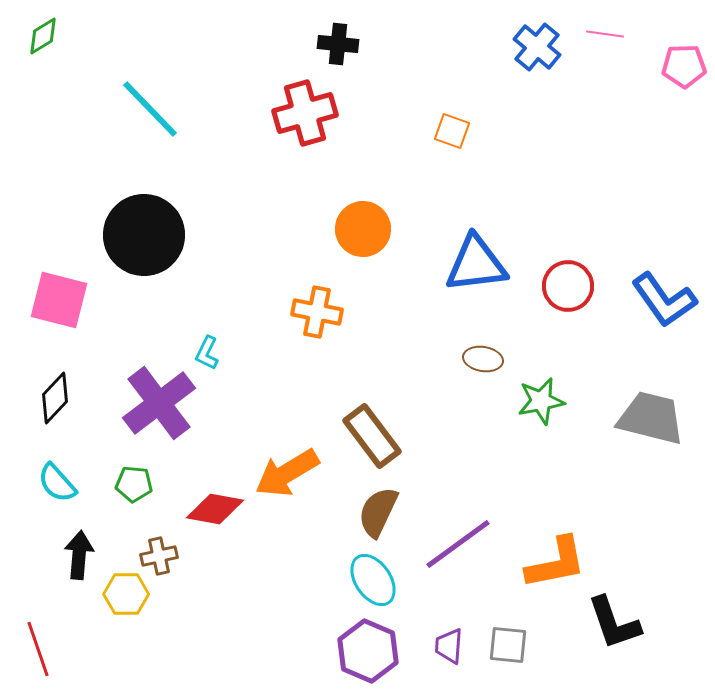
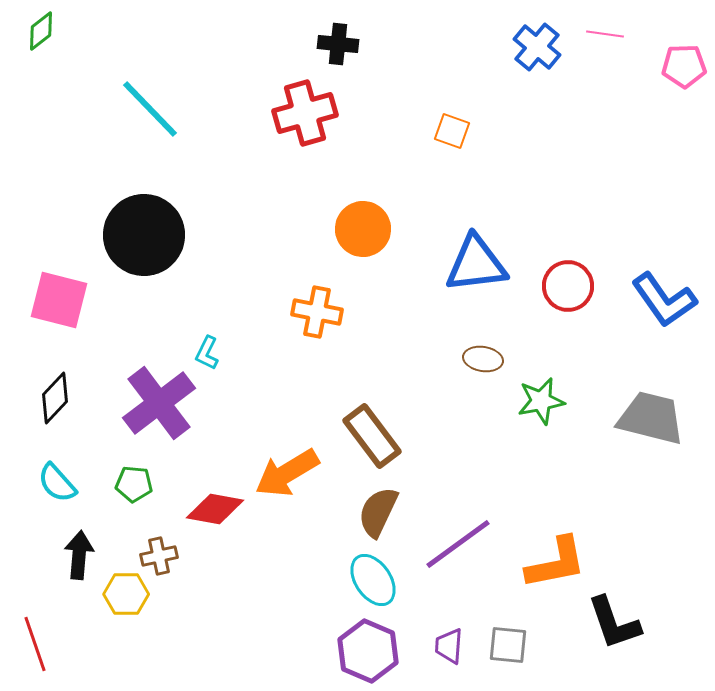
green diamond: moved 2 px left, 5 px up; rotated 6 degrees counterclockwise
red line: moved 3 px left, 5 px up
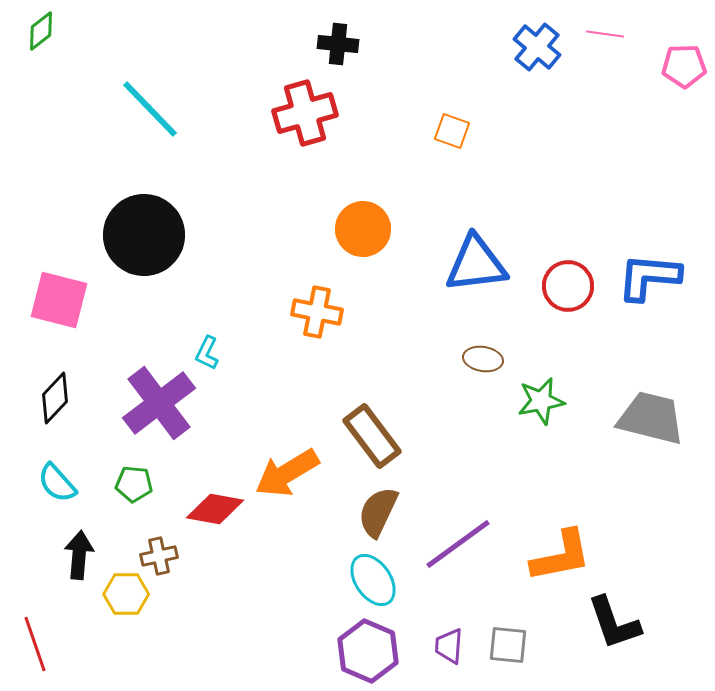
blue L-shape: moved 15 px left, 23 px up; rotated 130 degrees clockwise
orange L-shape: moved 5 px right, 7 px up
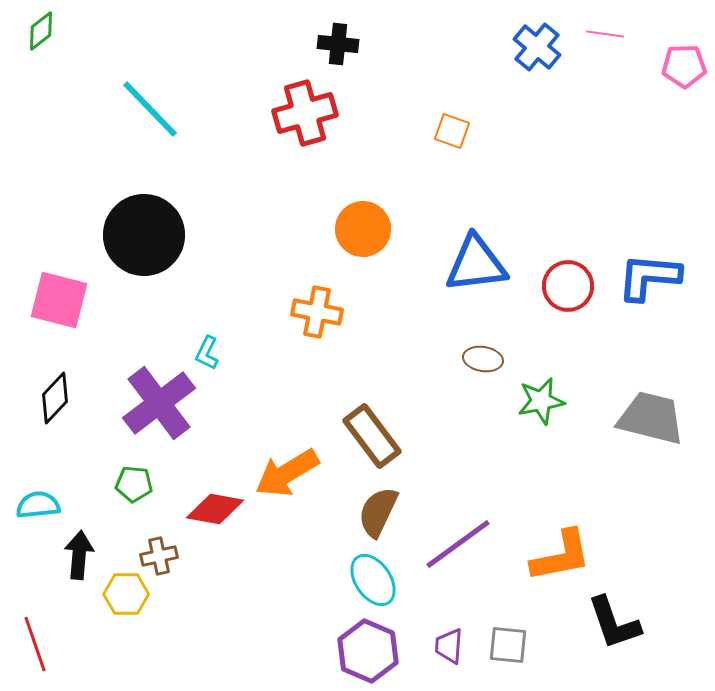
cyan semicircle: moved 19 px left, 22 px down; rotated 126 degrees clockwise
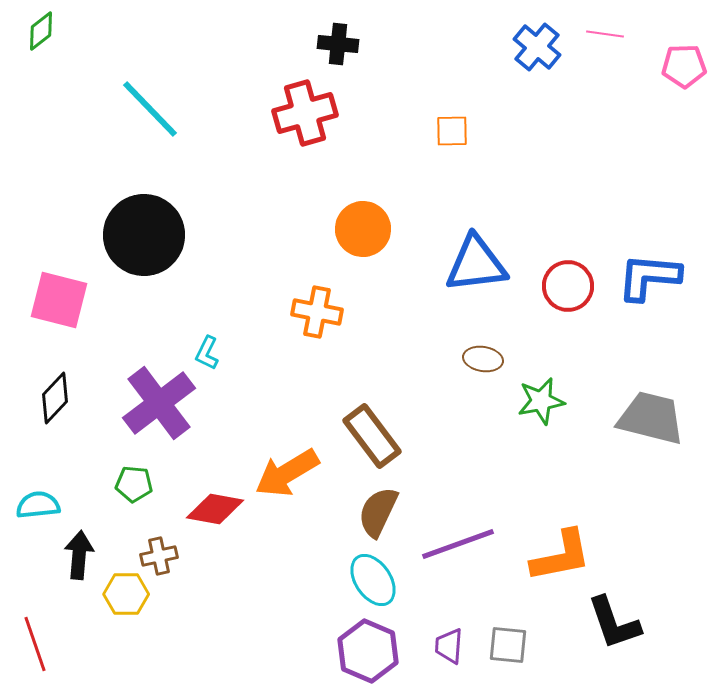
orange square: rotated 21 degrees counterclockwise
purple line: rotated 16 degrees clockwise
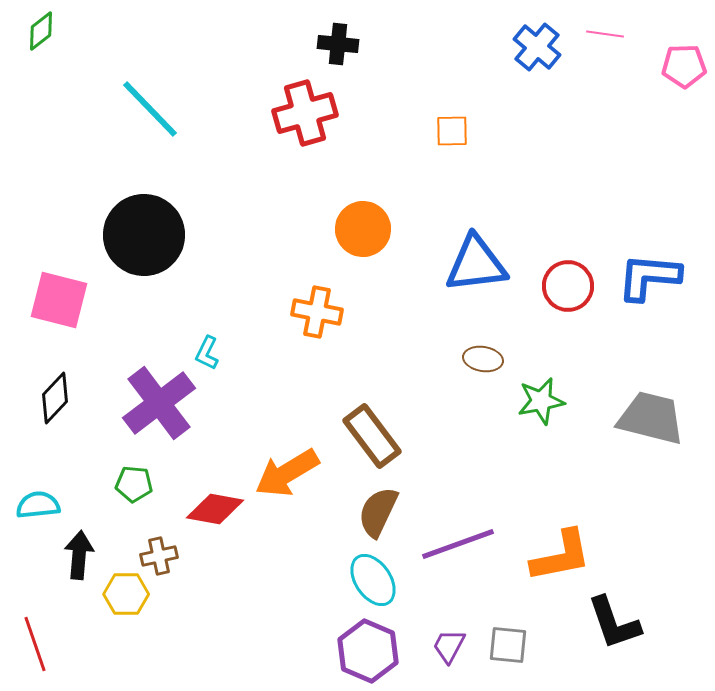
purple trapezoid: rotated 24 degrees clockwise
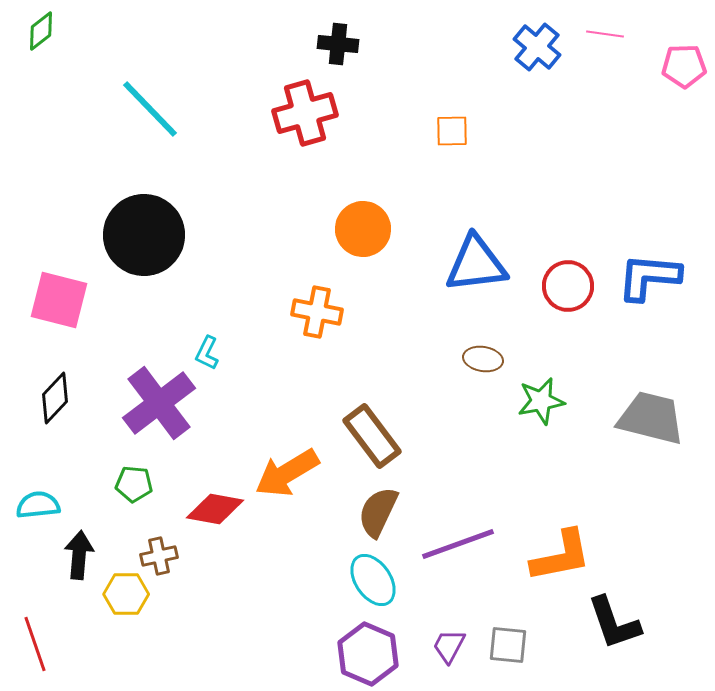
purple hexagon: moved 3 px down
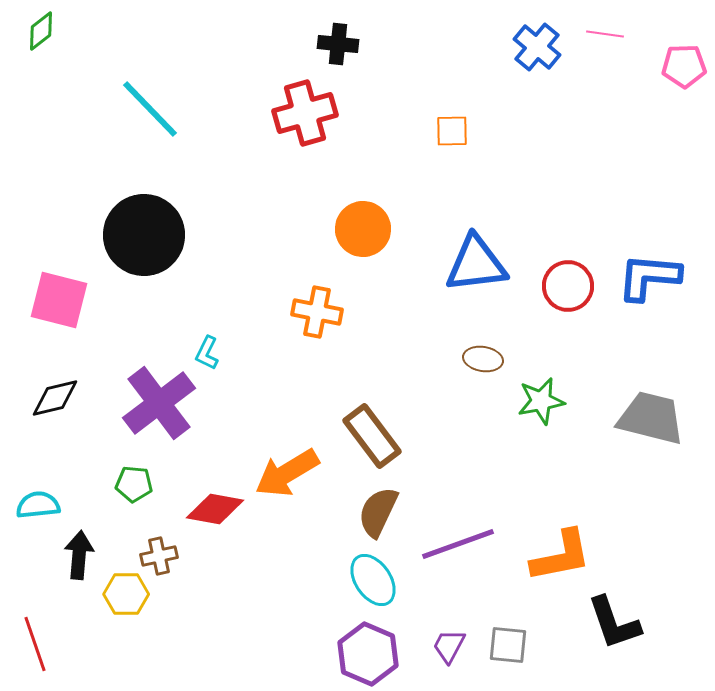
black diamond: rotated 33 degrees clockwise
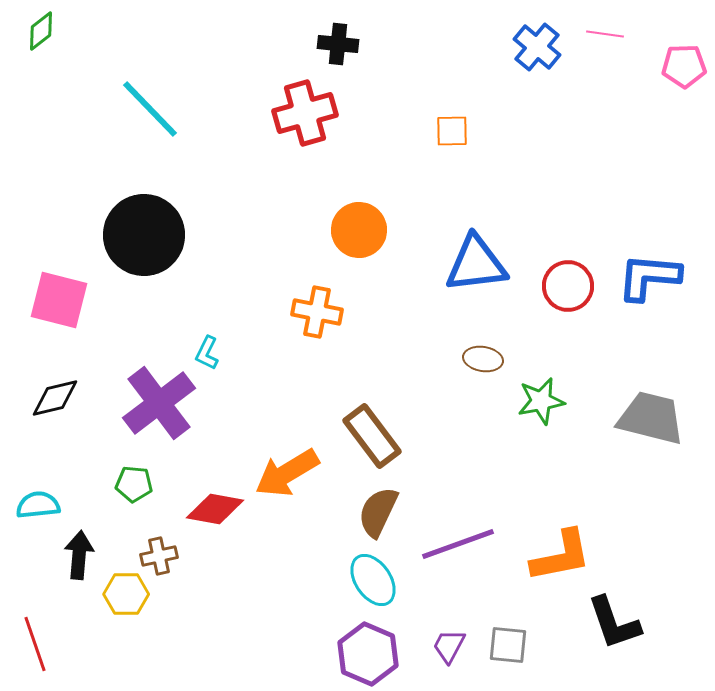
orange circle: moved 4 px left, 1 px down
